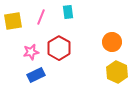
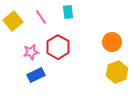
pink line: rotated 56 degrees counterclockwise
yellow square: rotated 30 degrees counterclockwise
red hexagon: moved 1 px left, 1 px up
yellow hexagon: rotated 15 degrees clockwise
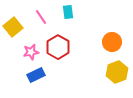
yellow square: moved 6 px down
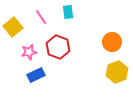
red hexagon: rotated 10 degrees counterclockwise
pink star: moved 2 px left
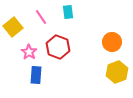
pink star: rotated 28 degrees counterclockwise
blue rectangle: rotated 60 degrees counterclockwise
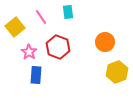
yellow square: moved 2 px right
orange circle: moved 7 px left
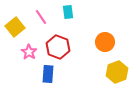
blue rectangle: moved 12 px right, 1 px up
